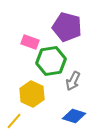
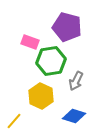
gray arrow: moved 3 px right
yellow hexagon: moved 9 px right, 2 px down
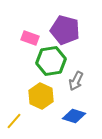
purple pentagon: moved 2 px left, 3 px down
pink rectangle: moved 4 px up
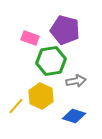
gray arrow: rotated 126 degrees counterclockwise
yellow line: moved 2 px right, 15 px up
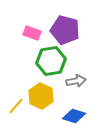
pink rectangle: moved 2 px right, 5 px up
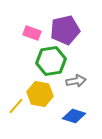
purple pentagon: rotated 28 degrees counterclockwise
yellow hexagon: moved 1 px left, 2 px up; rotated 15 degrees counterclockwise
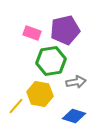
gray arrow: moved 1 px down
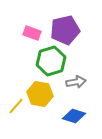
green hexagon: rotated 8 degrees counterclockwise
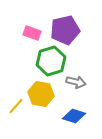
gray arrow: rotated 24 degrees clockwise
yellow hexagon: moved 1 px right
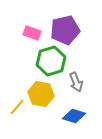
gray arrow: rotated 54 degrees clockwise
yellow line: moved 1 px right, 1 px down
